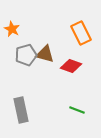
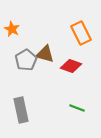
gray pentagon: moved 5 px down; rotated 15 degrees counterclockwise
green line: moved 2 px up
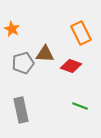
brown triangle: rotated 12 degrees counterclockwise
gray pentagon: moved 3 px left, 3 px down; rotated 15 degrees clockwise
green line: moved 3 px right, 2 px up
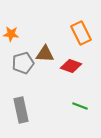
orange star: moved 1 px left, 5 px down; rotated 21 degrees counterclockwise
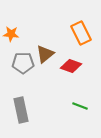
brown triangle: rotated 42 degrees counterclockwise
gray pentagon: rotated 15 degrees clockwise
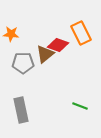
red diamond: moved 13 px left, 21 px up
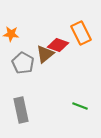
gray pentagon: rotated 30 degrees clockwise
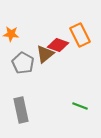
orange rectangle: moved 1 px left, 2 px down
